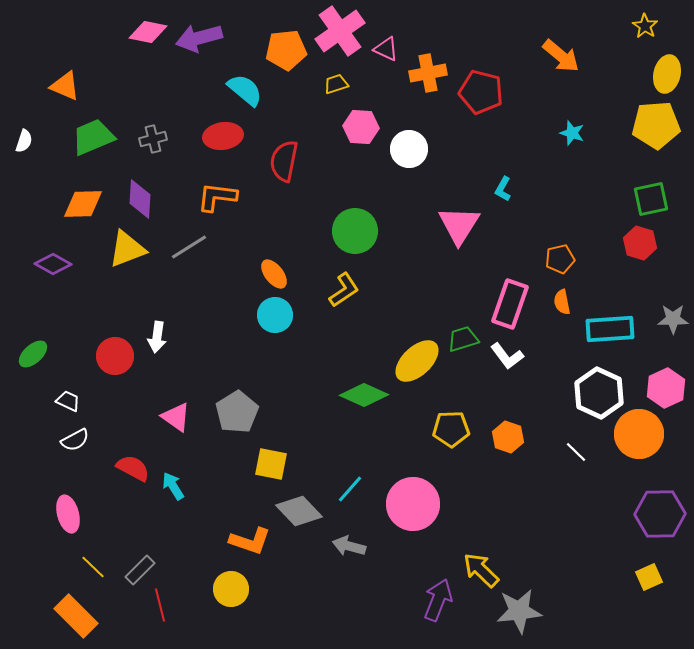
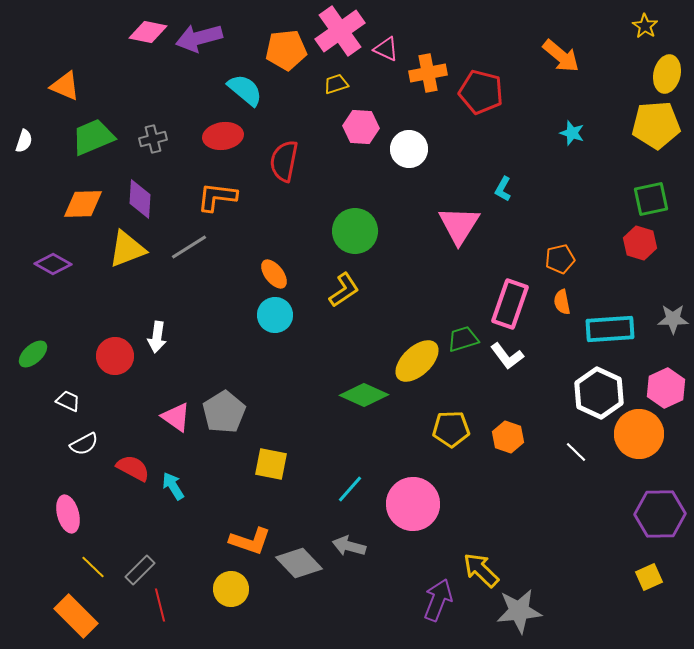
gray pentagon at (237, 412): moved 13 px left
white semicircle at (75, 440): moved 9 px right, 4 px down
gray diamond at (299, 511): moved 52 px down
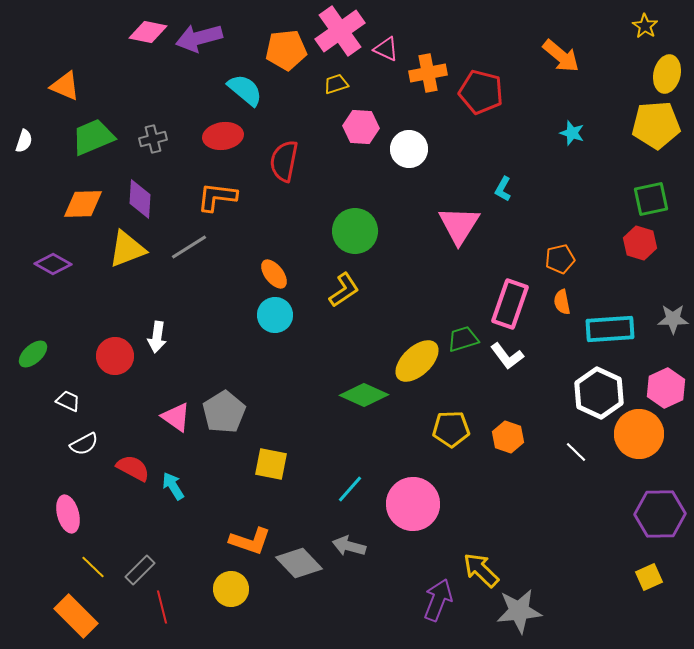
red line at (160, 605): moved 2 px right, 2 px down
